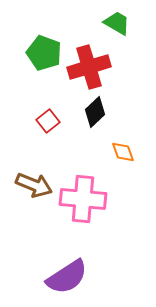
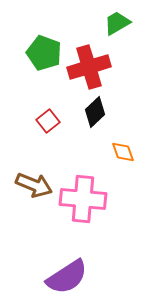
green trapezoid: rotated 60 degrees counterclockwise
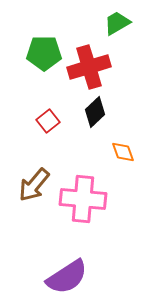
green pentagon: rotated 20 degrees counterclockwise
brown arrow: rotated 108 degrees clockwise
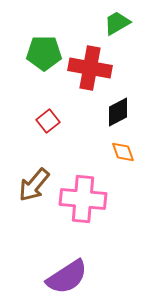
red cross: moved 1 px right, 1 px down; rotated 27 degrees clockwise
black diamond: moved 23 px right; rotated 16 degrees clockwise
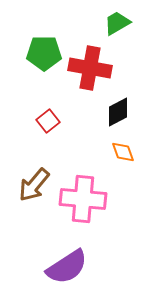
purple semicircle: moved 10 px up
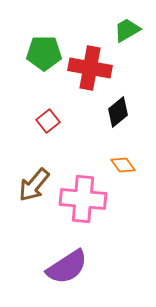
green trapezoid: moved 10 px right, 7 px down
black diamond: rotated 12 degrees counterclockwise
orange diamond: moved 13 px down; rotated 15 degrees counterclockwise
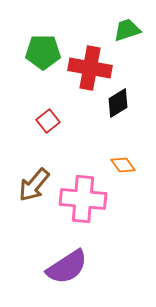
green trapezoid: rotated 12 degrees clockwise
green pentagon: moved 1 px left, 1 px up
black diamond: moved 9 px up; rotated 8 degrees clockwise
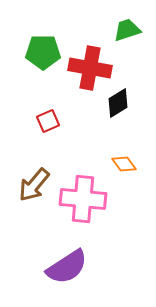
red square: rotated 15 degrees clockwise
orange diamond: moved 1 px right, 1 px up
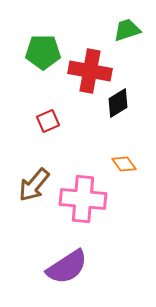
red cross: moved 3 px down
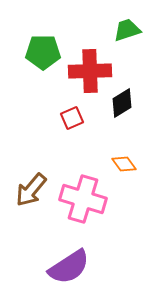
red cross: rotated 12 degrees counterclockwise
black diamond: moved 4 px right
red square: moved 24 px right, 3 px up
brown arrow: moved 3 px left, 5 px down
pink cross: rotated 12 degrees clockwise
purple semicircle: moved 2 px right
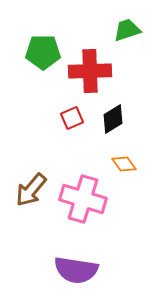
black diamond: moved 9 px left, 16 px down
purple semicircle: moved 7 px right, 3 px down; rotated 42 degrees clockwise
